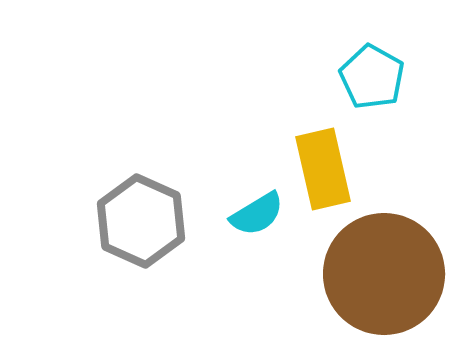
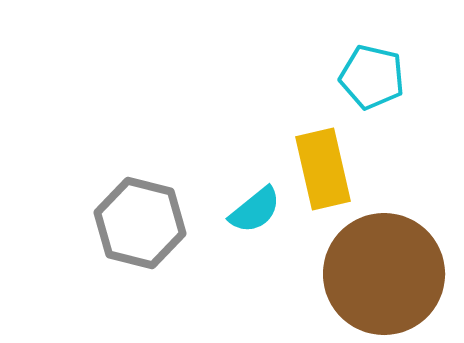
cyan pentagon: rotated 16 degrees counterclockwise
cyan semicircle: moved 2 px left, 4 px up; rotated 8 degrees counterclockwise
gray hexagon: moved 1 px left, 2 px down; rotated 10 degrees counterclockwise
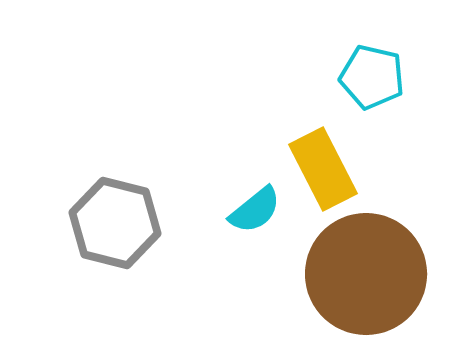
yellow rectangle: rotated 14 degrees counterclockwise
gray hexagon: moved 25 px left
brown circle: moved 18 px left
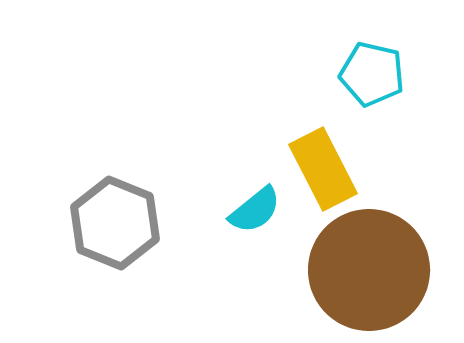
cyan pentagon: moved 3 px up
gray hexagon: rotated 8 degrees clockwise
brown circle: moved 3 px right, 4 px up
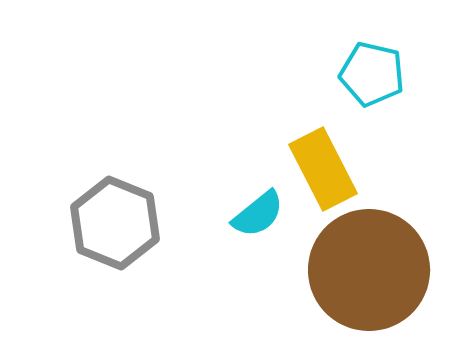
cyan semicircle: moved 3 px right, 4 px down
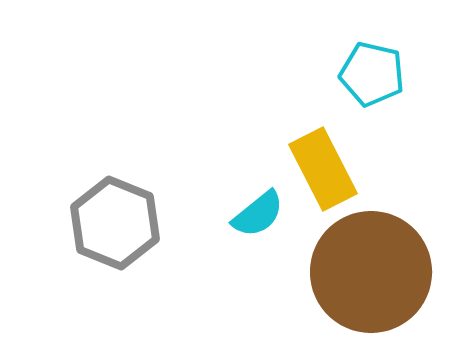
brown circle: moved 2 px right, 2 px down
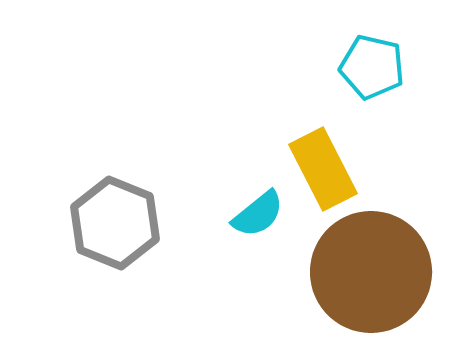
cyan pentagon: moved 7 px up
